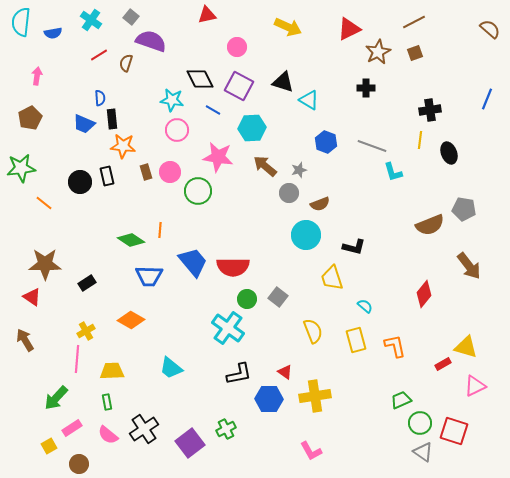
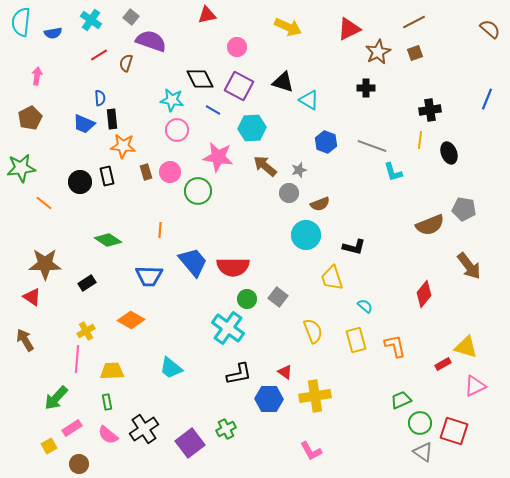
green diamond at (131, 240): moved 23 px left
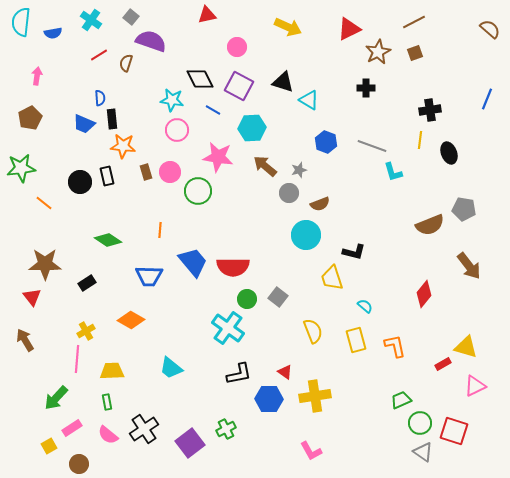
black L-shape at (354, 247): moved 5 px down
red triangle at (32, 297): rotated 18 degrees clockwise
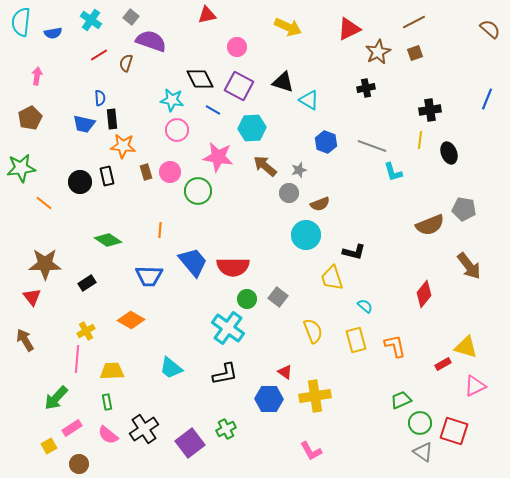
black cross at (366, 88): rotated 12 degrees counterclockwise
blue trapezoid at (84, 124): rotated 10 degrees counterclockwise
black L-shape at (239, 374): moved 14 px left
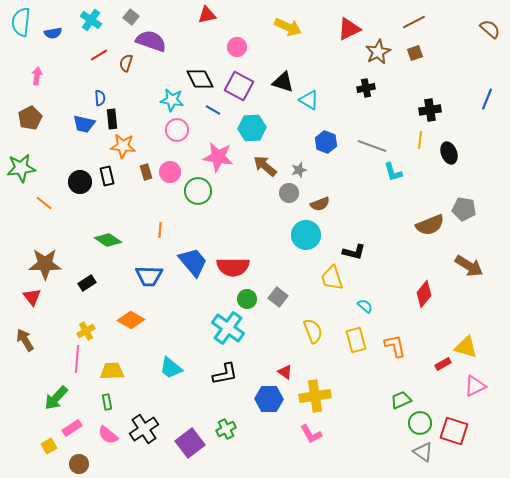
brown arrow at (469, 266): rotated 20 degrees counterclockwise
pink L-shape at (311, 451): moved 17 px up
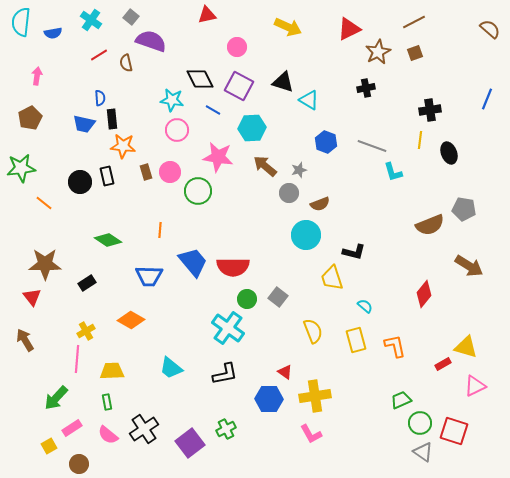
brown semicircle at (126, 63): rotated 30 degrees counterclockwise
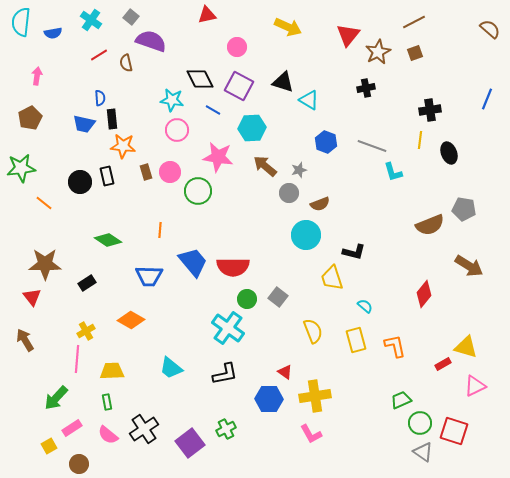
red triangle at (349, 29): moved 1 px left, 6 px down; rotated 25 degrees counterclockwise
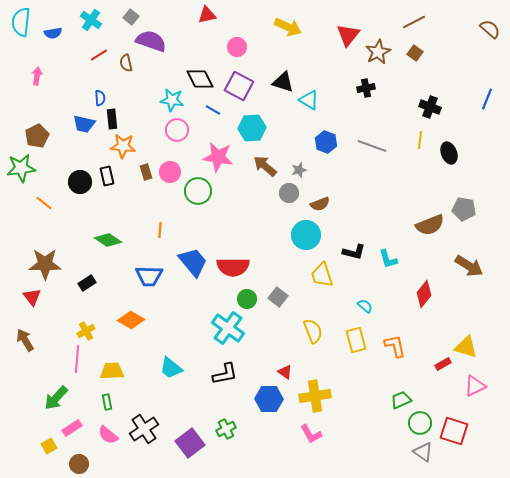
brown square at (415, 53): rotated 35 degrees counterclockwise
black cross at (430, 110): moved 3 px up; rotated 30 degrees clockwise
brown pentagon at (30, 118): moved 7 px right, 18 px down
cyan L-shape at (393, 172): moved 5 px left, 87 px down
yellow trapezoid at (332, 278): moved 10 px left, 3 px up
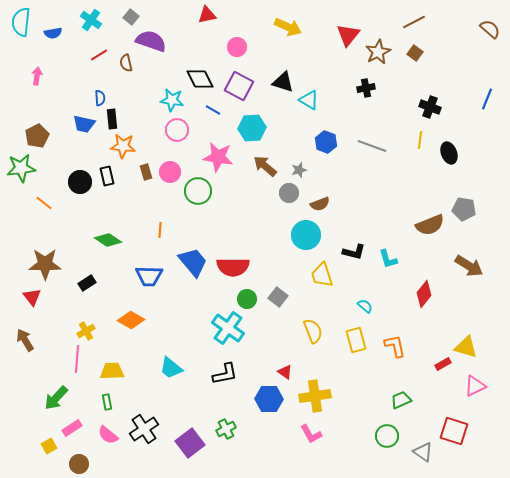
green circle at (420, 423): moved 33 px left, 13 px down
